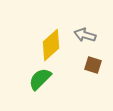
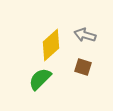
brown square: moved 10 px left, 2 px down
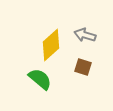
green semicircle: rotated 85 degrees clockwise
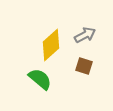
gray arrow: rotated 135 degrees clockwise
brown square: moved 1 px right, 1 px up
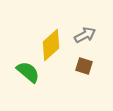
green semicircle: moved 12 px left, 7 px up
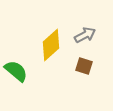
green semicircle: moved 12 px left, 1 px up
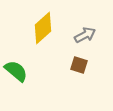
yellow diamond: moved 8 px left, 17 px up
brown square: moved 5 px left, 1 px up
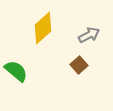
gray arrow: moved 4 px right
brown square: rotated 30 degrees clockwise
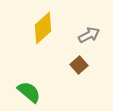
green semicircle: moved 13 px right, 21 px down
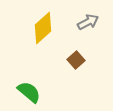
gray arrow: moved 1 px left, 13 px up
brown square: moved 3 px left, 5 px up
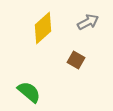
brown square: rotated 18 degrees counterclockwise
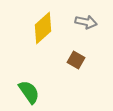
gray arrow: moved 2 px left; rotated 40 degrees clockwise
green semicircle: rotated 15 degrees clockwise
